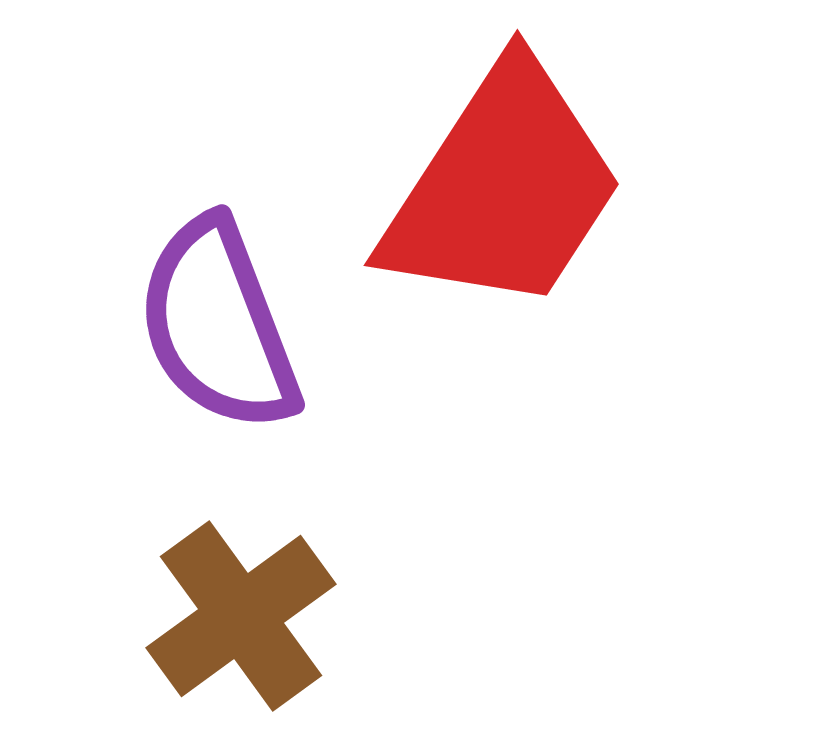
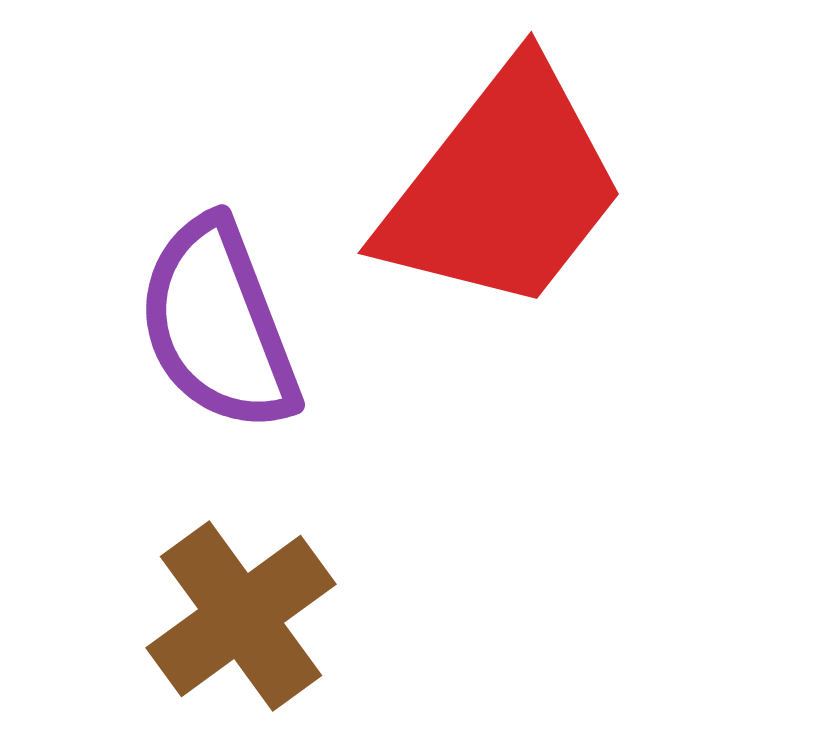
red trapezoid: rotated 5 degrees clockwise
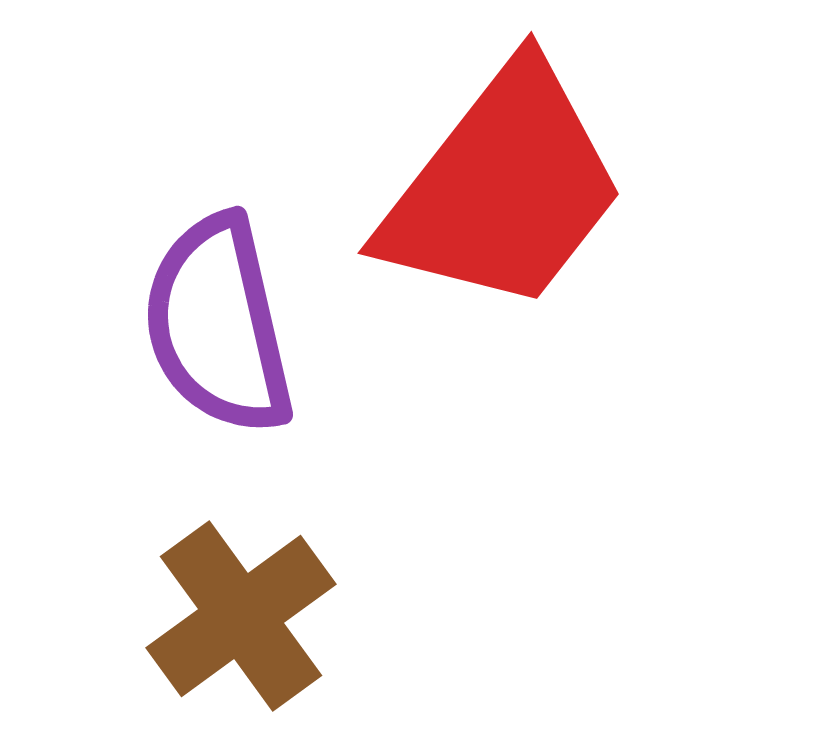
purple semicircle: rotated 8 degrees clockwise
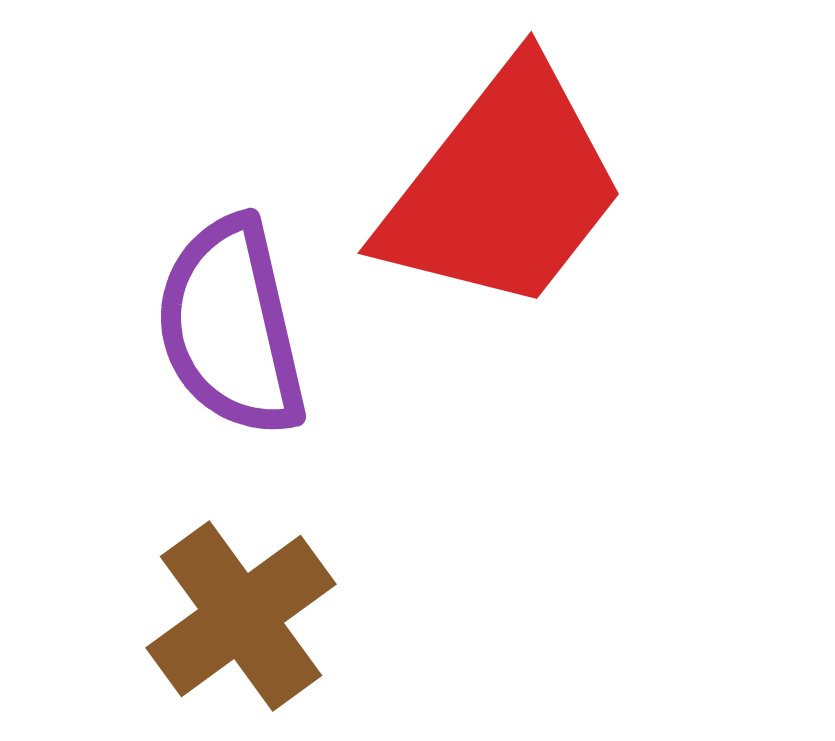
purple semicircle: moved 13 px right, 2 px down
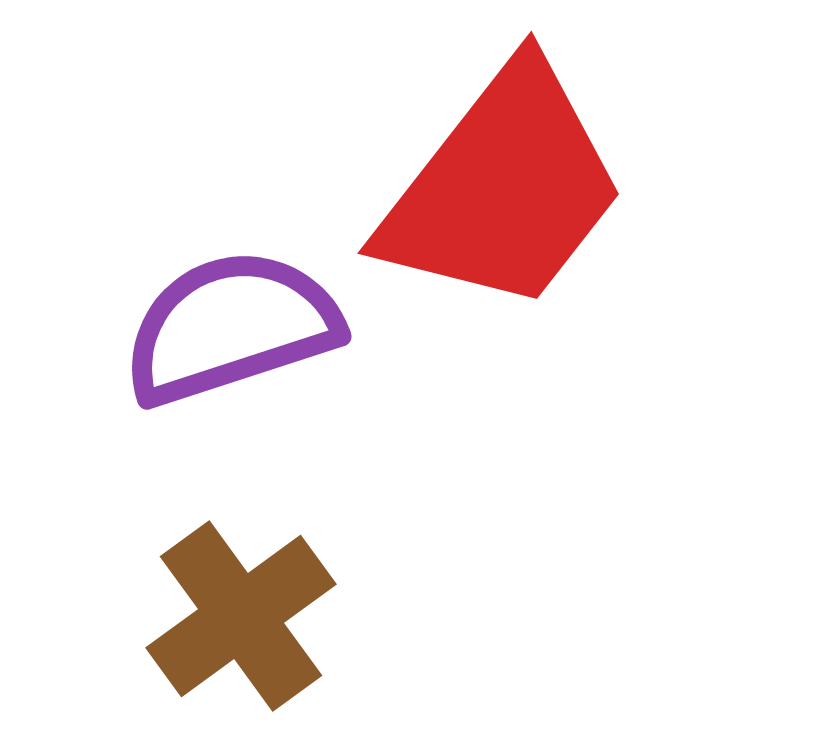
purple semicircle: rotated 85 degrees clockwise
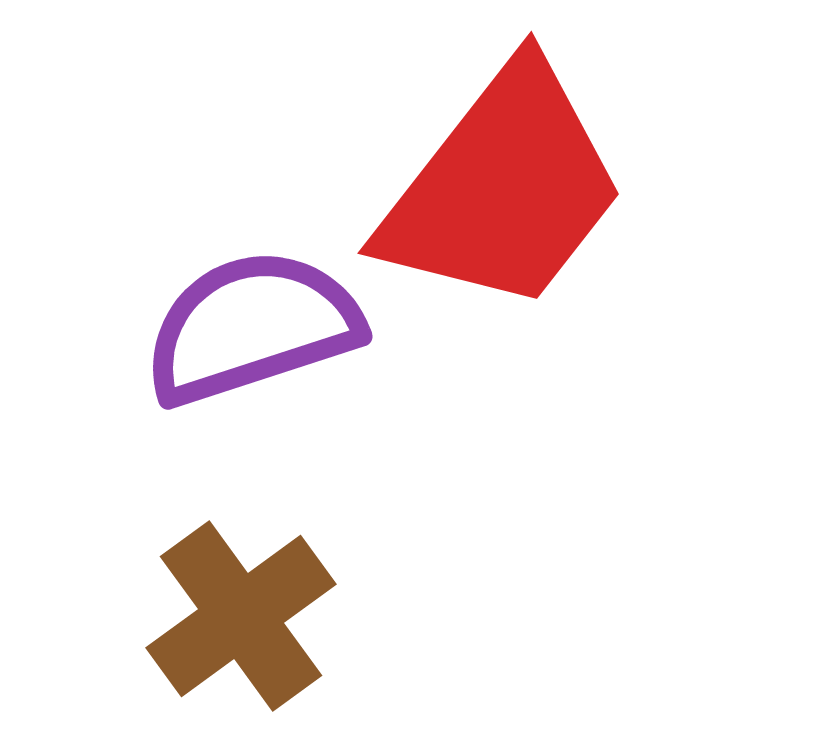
purple semicircle: moved 21 px right
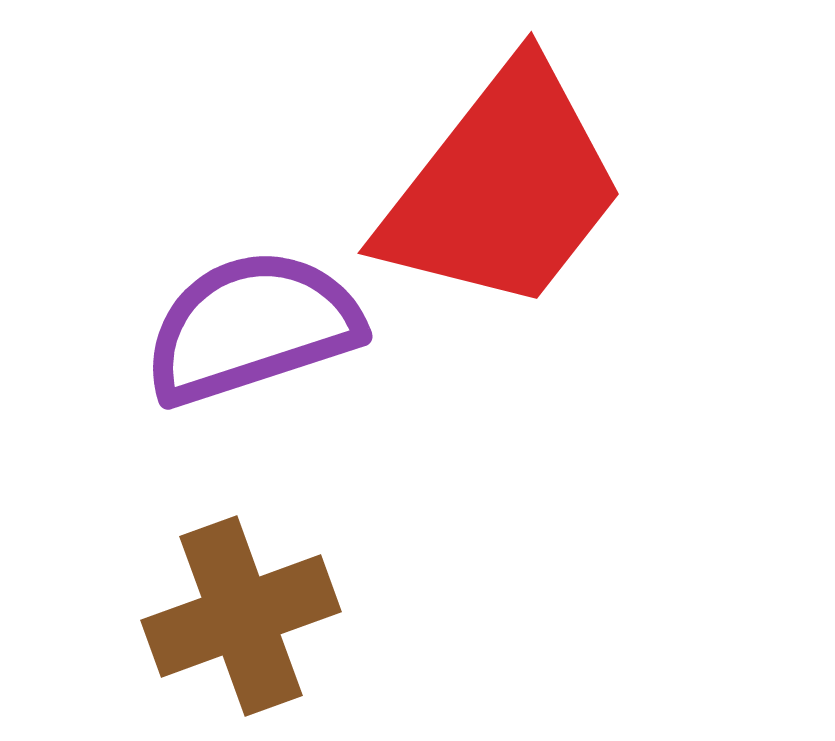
brown cross: rotated 16 degrees clockwise
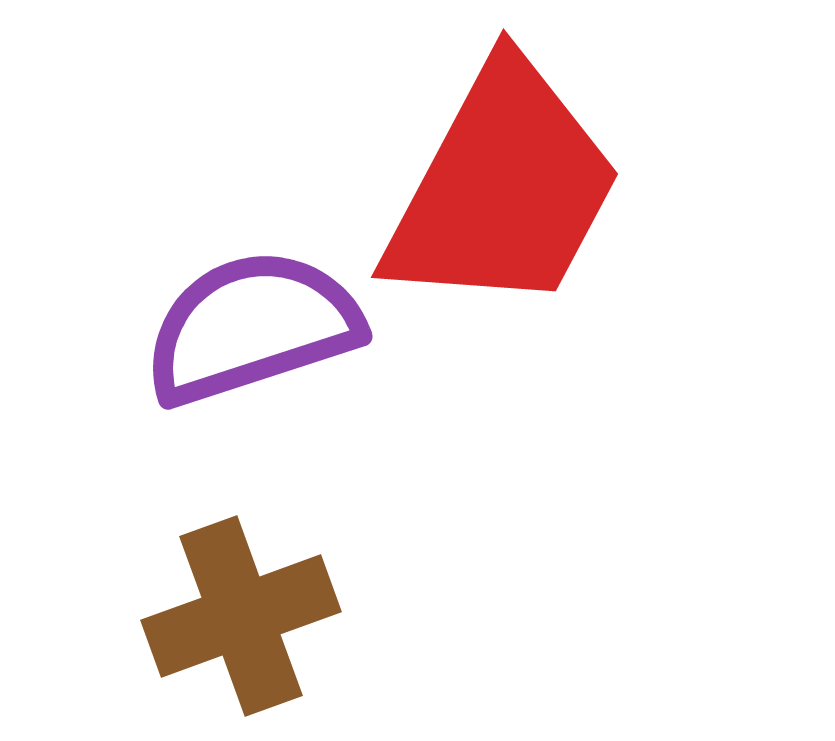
red trapezoid: rotated 10 degrees counterclockwise
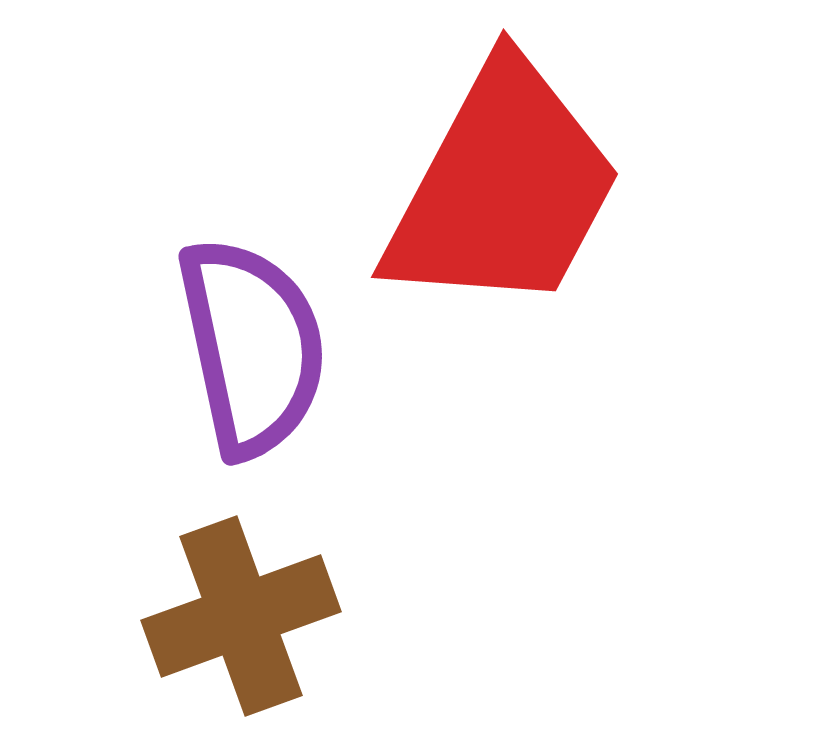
purple semicircle: moved 20 px down; rotated 96 degrees clockwise
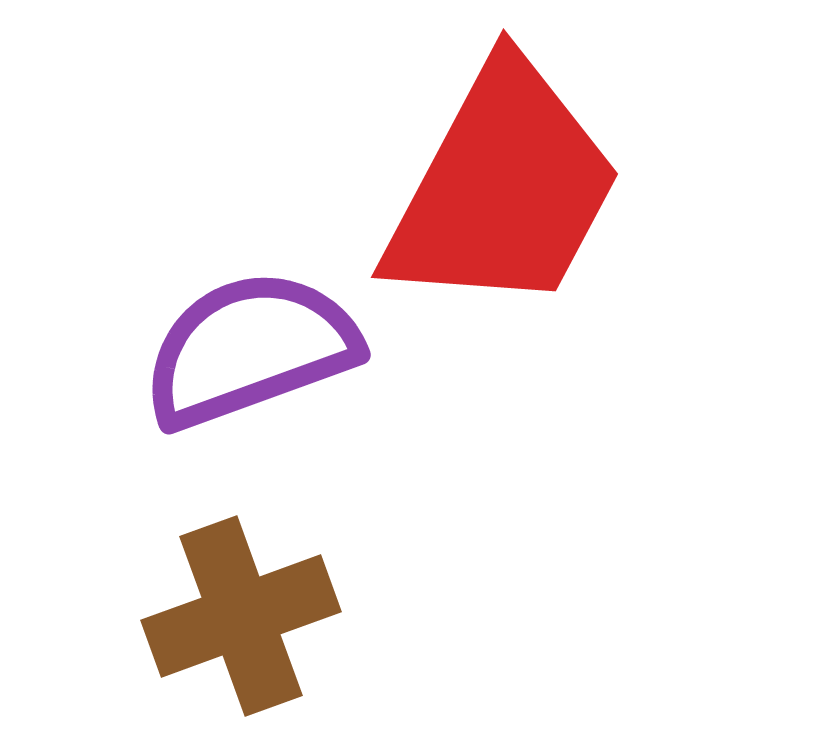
purple semicircle: moved 2 px left, 2 px down; rotated 98 degrees counterclockwise
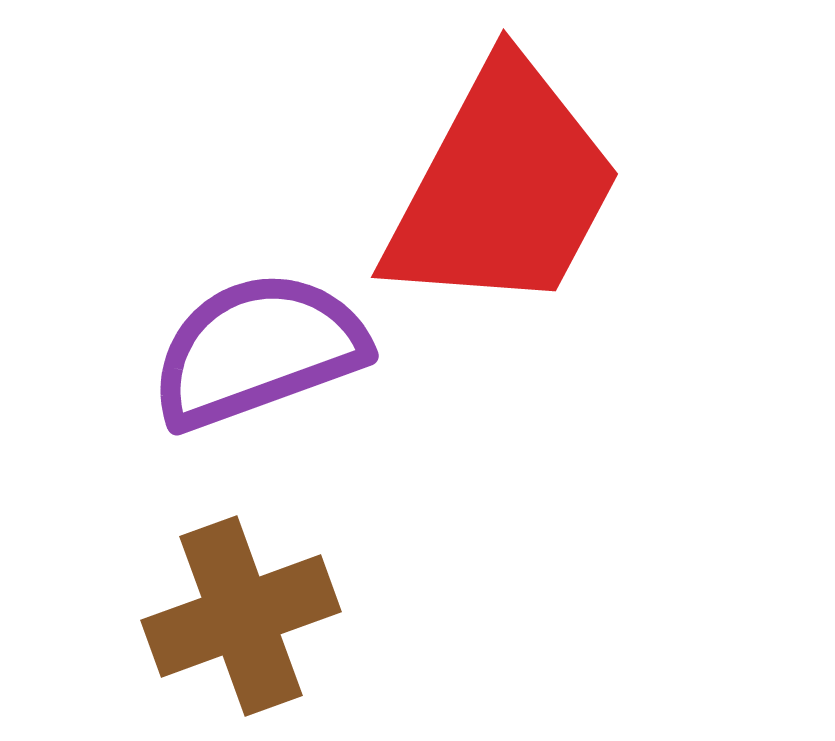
purple semicircle: moved 8 px right, 1 px down
